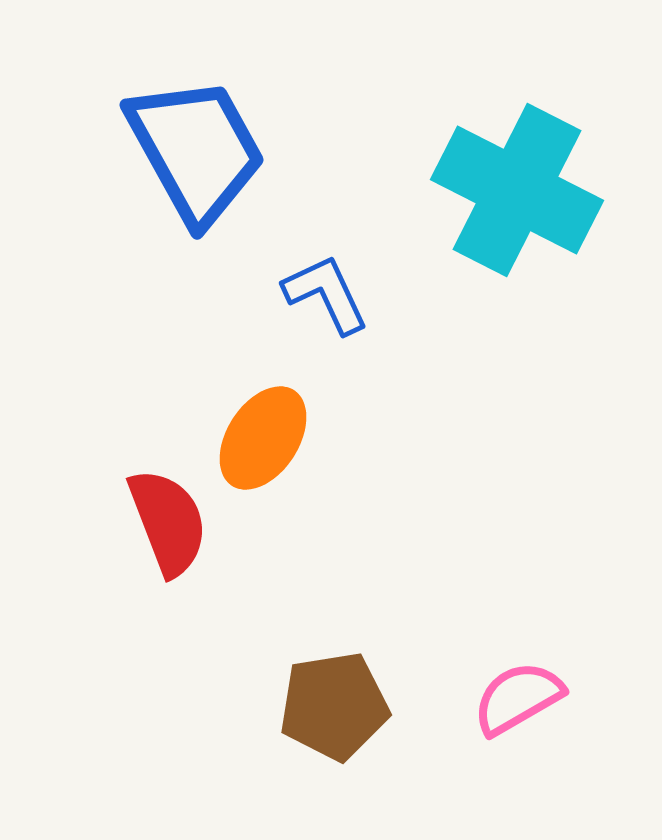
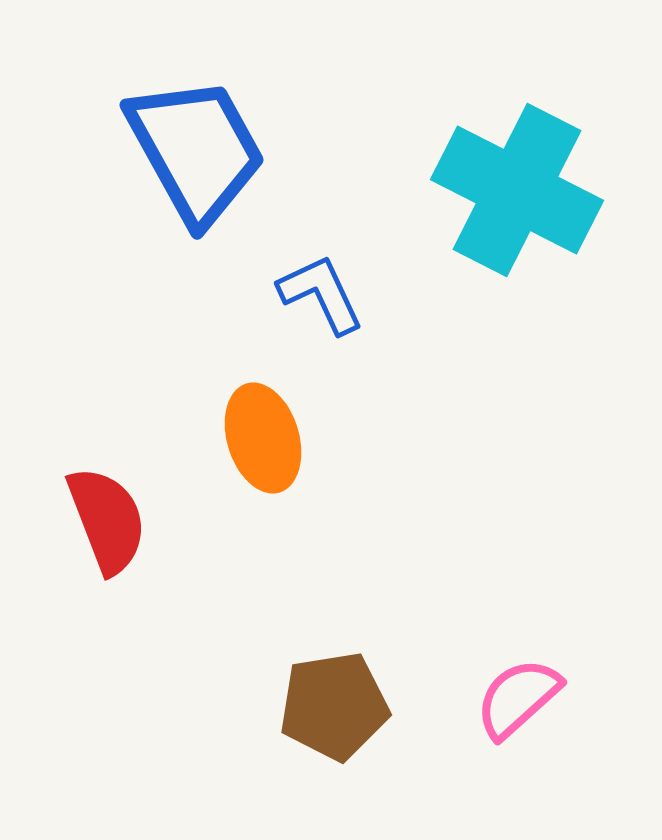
blue L-shape: moved 5 px left
orange ellipse: rotated 50 degrees counterclockwise
red semicircle: moved 61 px left, 2 px up
pink semicircle: rotated 12 degrees counterclockwise
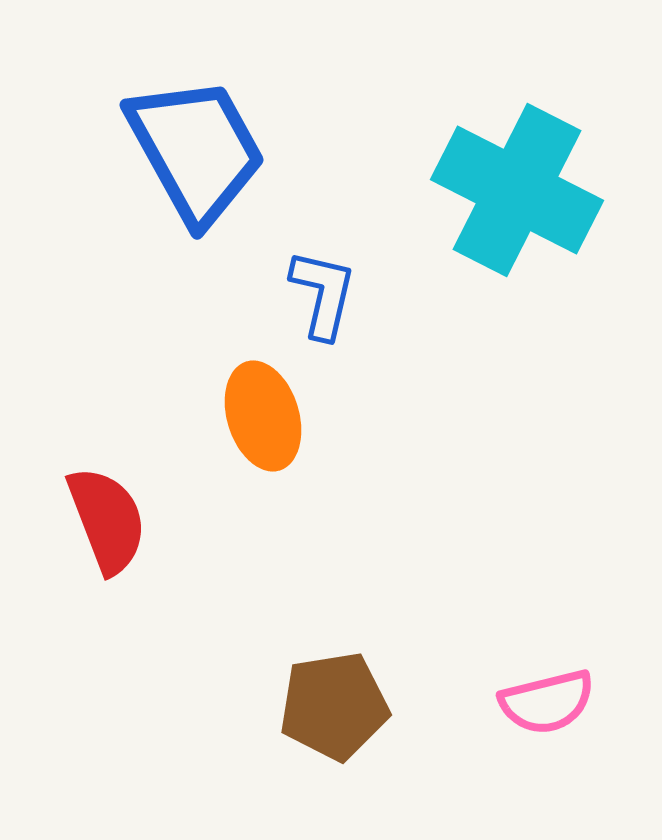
blue L-shape: moved 2 px right; rotated 38 degrees clockwise
orange ellipse: moved 22 px up
pink semicircle: moved 29 px right, 4 px down; rotated 152 degrees counterclockwise
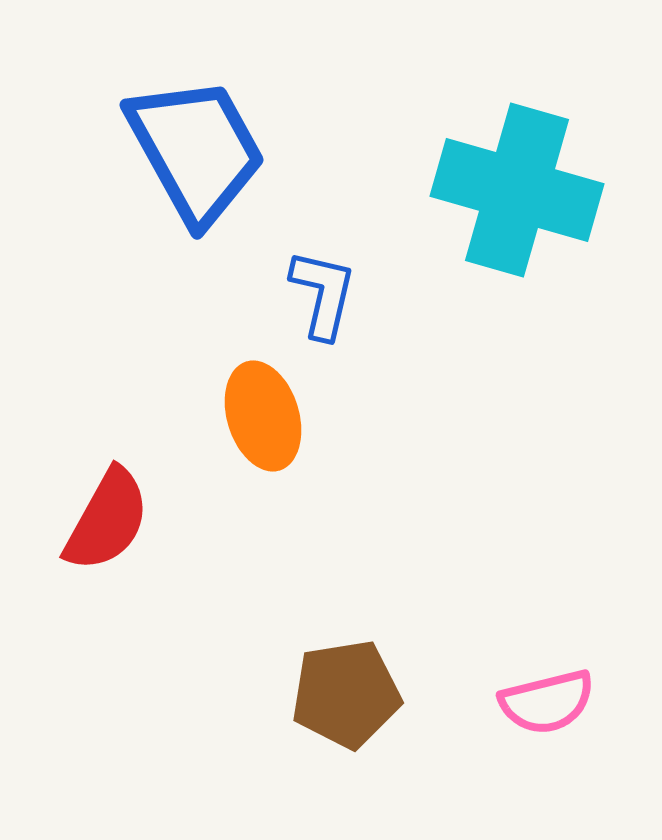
cyan cross: rotated 11 degrees counterclockwise
red semicircle: rotated 50 degrees clockwise
brown pentagon: moved 12 px right, 12 px up
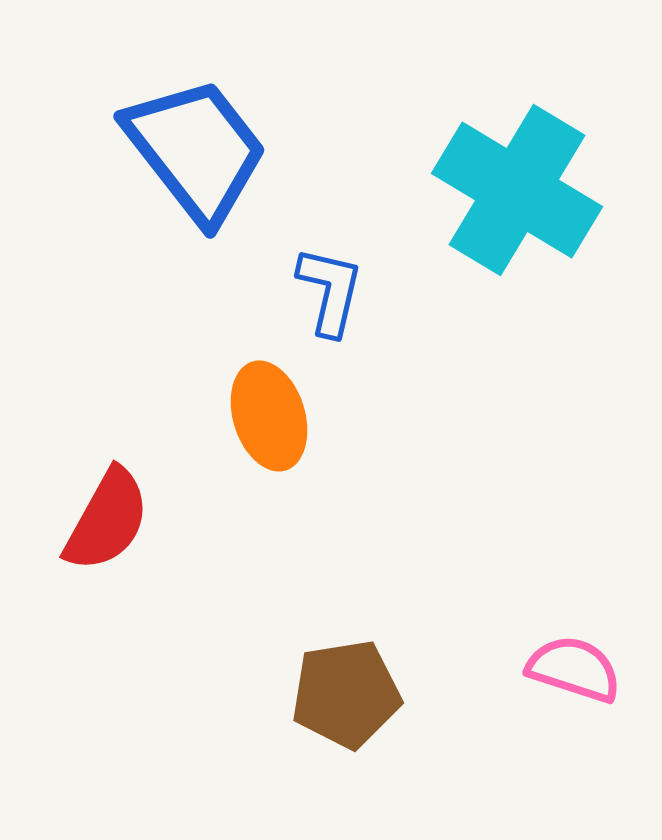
blue trapezoid: rotated 9 degrees counterclockwise
cyan cross: rotated 15 degrees clockwise
blue L-shape: moved 7 px right, 3 px up
orange ellipse: moved 6 px right
pink semicircle: moved 27 px right, 33 px up; rotated 148 degrees counterclockwise
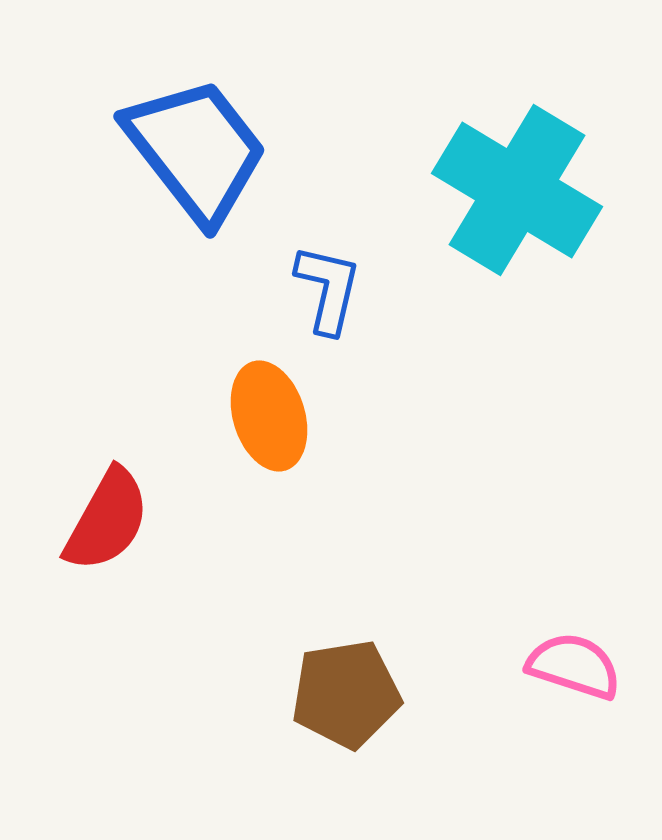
blue L-shape: moved 2 px left, 2 px up
pink semicircle: moved 3 px up
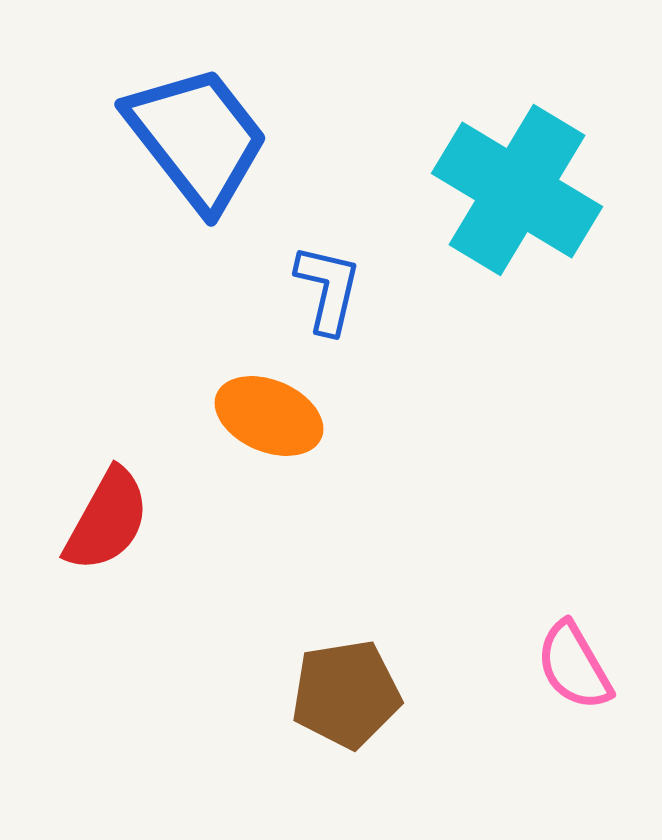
blue trapezoid: moved 1 px right, 12 px up
orange ellipse: rotated 50 degrees counterclockwise
pink semicircle: rotated 138 degrees counterclockwise
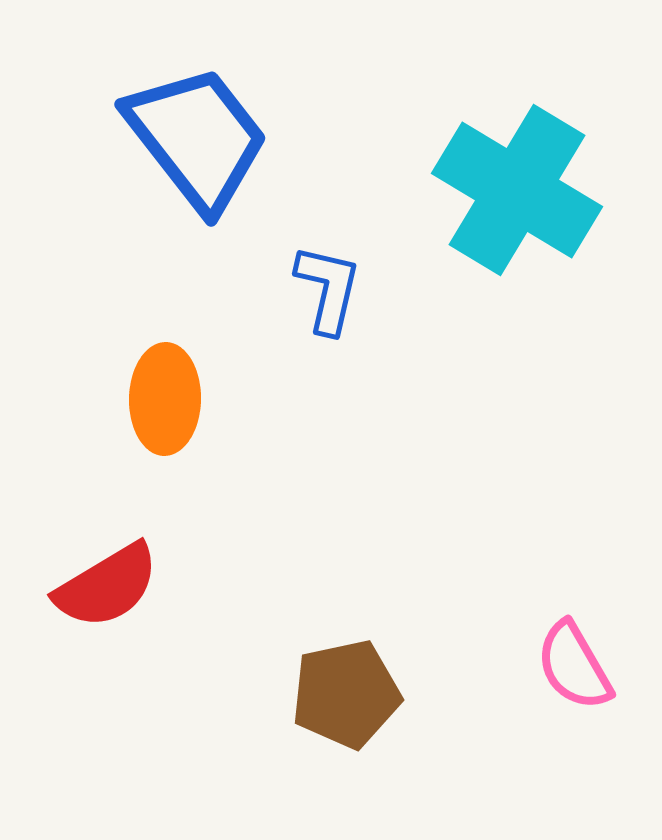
orange ellipse: moved 104 px left, 17 px up; rotated 68 degrees clockwise
red semicircle: moved 66 px down; rotated 30 degrees clockwise
brown pentagon: rotated 3 degrees counterclockwise
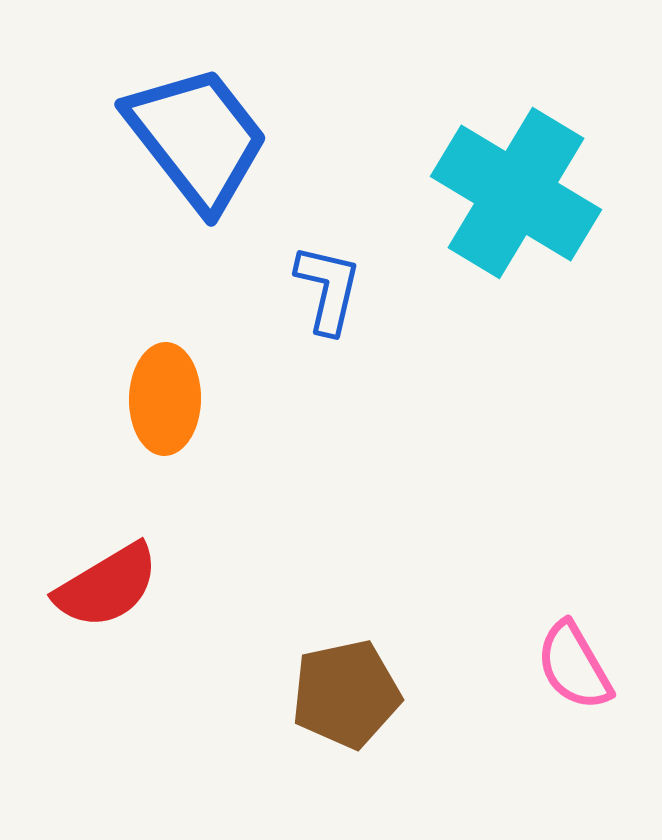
cyan cross: moved 1 px left, 3 px down
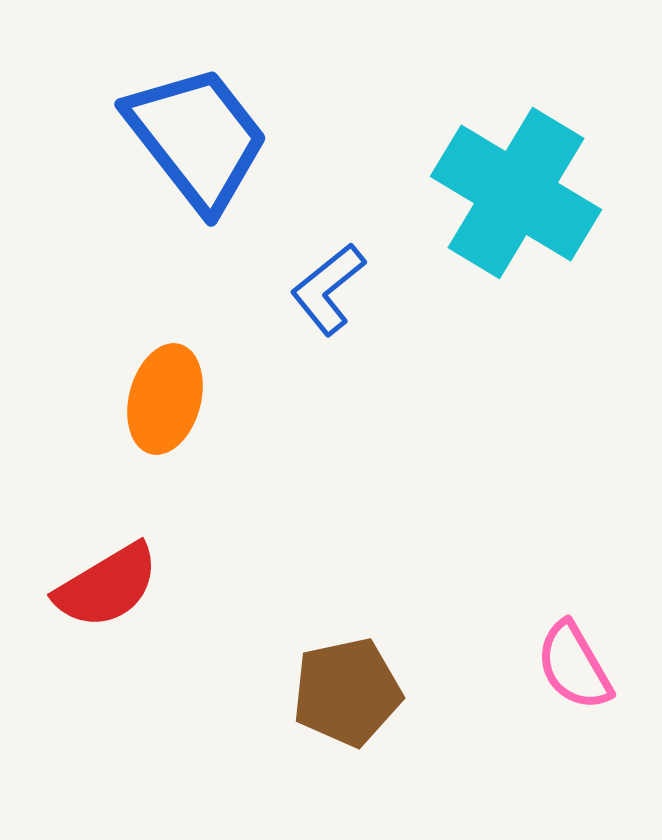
blue L-shape: rotated 142 degrees counterclockwise
orange ellipse: rotated 14 degrees clockwise
brown pentagon: moved 1 px right, 2 px up
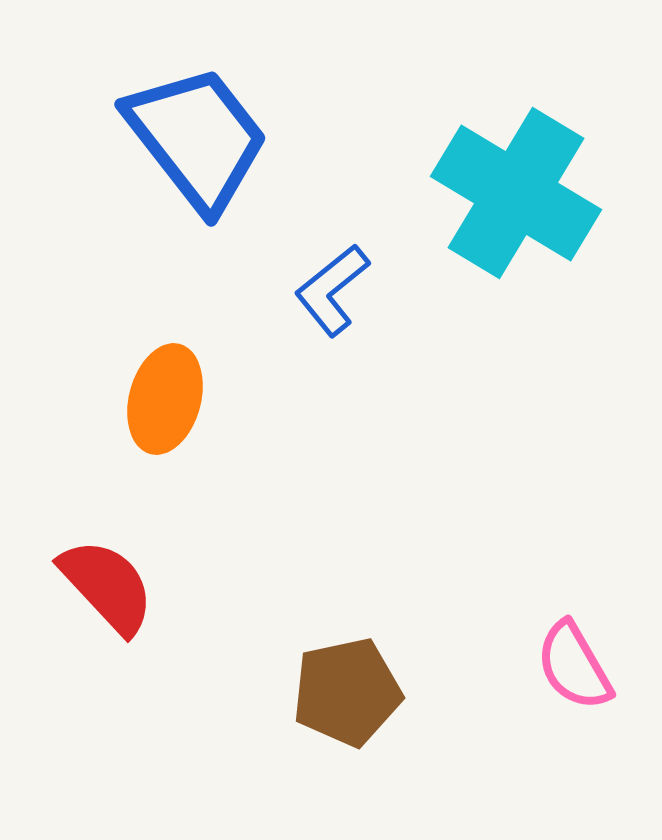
blue L-shape: moved 4 px right, 1 px down
red semicircle: rotated 102 degrees counterclockwise
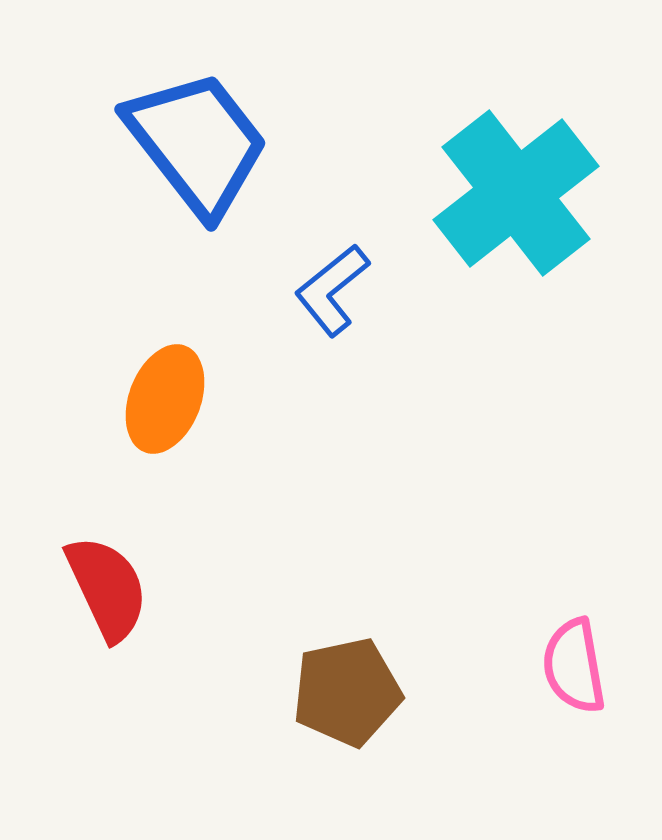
blue trapezoid: moved 5 px down
cyan cross: rotated 21 degrees clockwise
orange ellipse: rotated 6 degrees clockwise
red semicircle: moved 2 px down; rotated 18 degrees clockwise
pink semicircle: rotated 20 degrees clockwise
